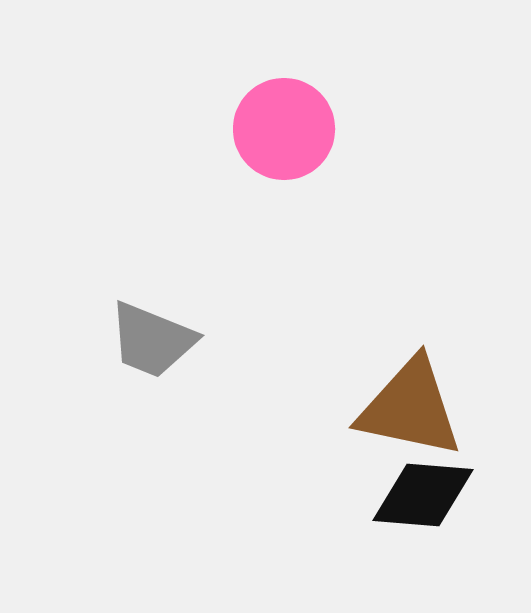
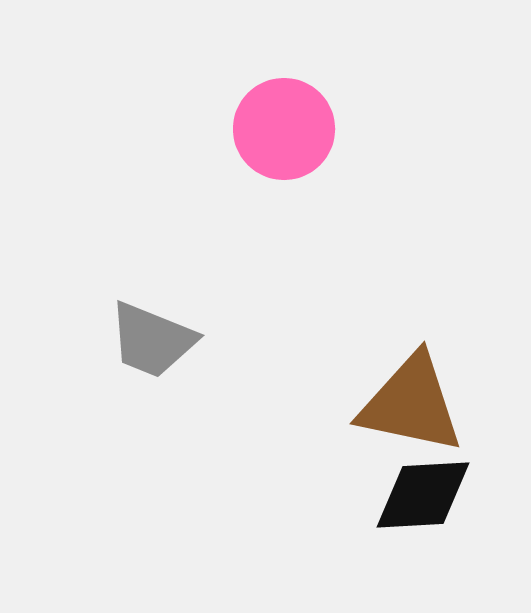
brown triangle: moved 1 px right, 4 px up
black diamond: rotated 8 degrees counterclockwise
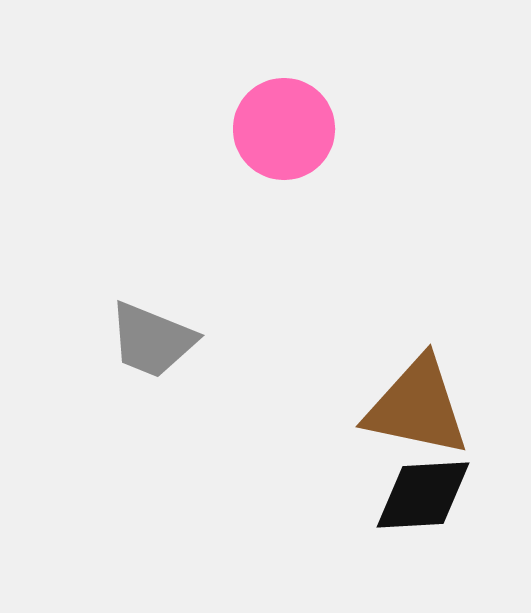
brown triangle: moved 6 px right, 3 px down
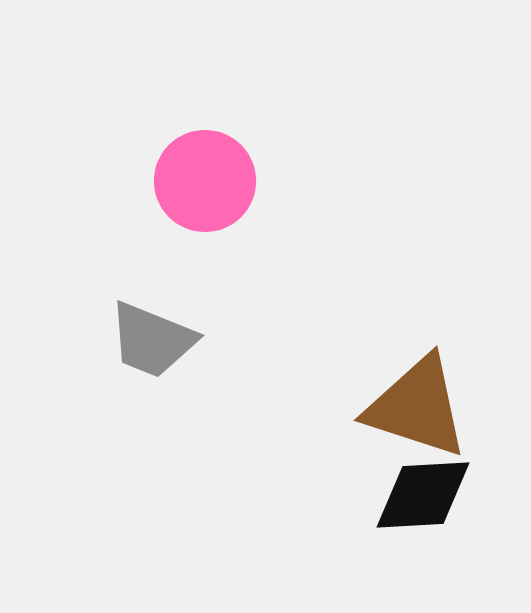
pink circle: moved 79 px left, 52 px down
brown triangle: rotated 6 degrees clockwise
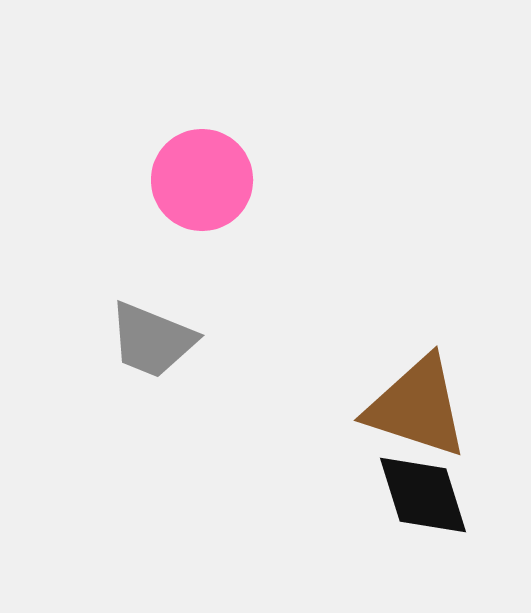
pink circle: moved 3 px left, 1 px up
black diamond: rotated 76 degrees clockwise
